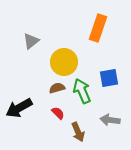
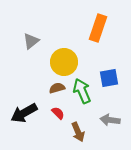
black arrow: moved 5 px right, 5 px down
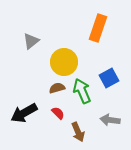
blue square: rotated 18 degrees counterclockwise
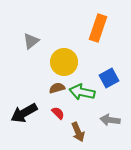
green arrow: moved 1 px down; rotated 55 degrees counterclockwise
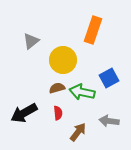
orange rectangle: moved 5 px left, 2 px down
yellow circle: moved 1 px left, 2 px up
red semicircle: rotated 40 degrees clockwise
gray arrow: moved 1 px left, 1 px down
brown arrow: rotated 120 degrees counterclockwise
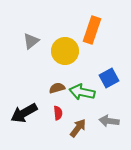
orange rectangle: moved 1 px left
yellow circle: moved 2 px right, 9 px up
brown arrow: moved 4 px up
